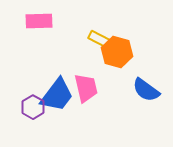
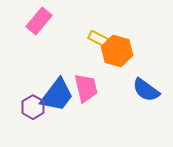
pink rectangle: rotated 48 degrees counterclockwise
orange hexagon: moved 1 px up
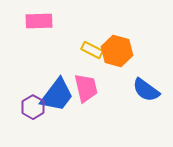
pink rectangle: rotated 48 degrees clockwise
yellow rectangle: moved 7 px left, 11 px down
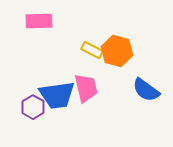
blue trapezoid: rotated 45 degrees clockwise
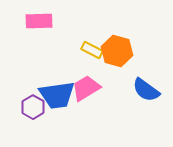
pink trapezoid: rotated 108 degrees counterclockwise
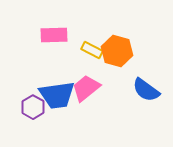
pink rectangle: moved 15 px right, 14 px down
pink trapezoid: rotated 8 degrees counterclockwise
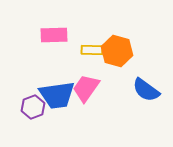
yellow rectangle: rotated 25 degrees counterclockwise
pink trapezoid: rotated 16 degrees counterclockwise
purple hexagon: rotated 10 degrees clockwise
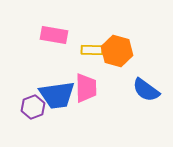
pink rectangle: rotated 12 degrees clockwise
pink trapezoid: rotated 144 degrees clockwise
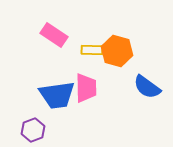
pink rectangle: rotated 24 degrees clockwise
blue semicircle: moved 1 px right, 3 px up
purple hexagon: moved 23 px down
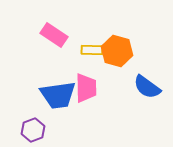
blue trapezoid: moved 1 px right
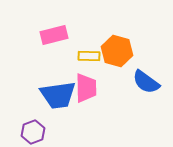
pink rectangle: rotated 48 degrees counterclockwise
yellow rectangle: moved 3 px left, 6 px down
blue semicircle: moved 1 px left, 5 px up
purple hexagon: moved 2 px down
